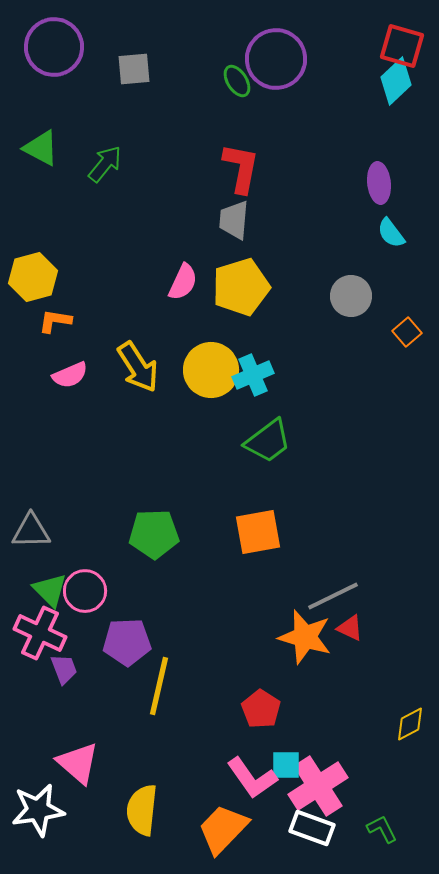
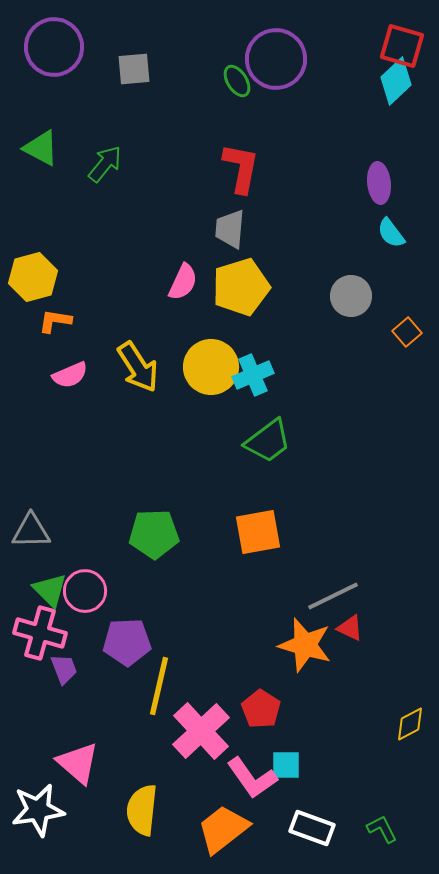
gray trapezoid at (234, 220): moved 4 px left, 9 px down
yellow circle at (211, 370): moved 3 px up
pink cross at (40, 633): rotated 9 degrees counterclockwise
orange star at (305, 637): moved 8 px down
pink cross at (318, 786): moved 117 px left, 55 px up; rotated 10 degrees counterclockwise
orange trapezoid at (223, 829): rotated 8 degrees clockwise
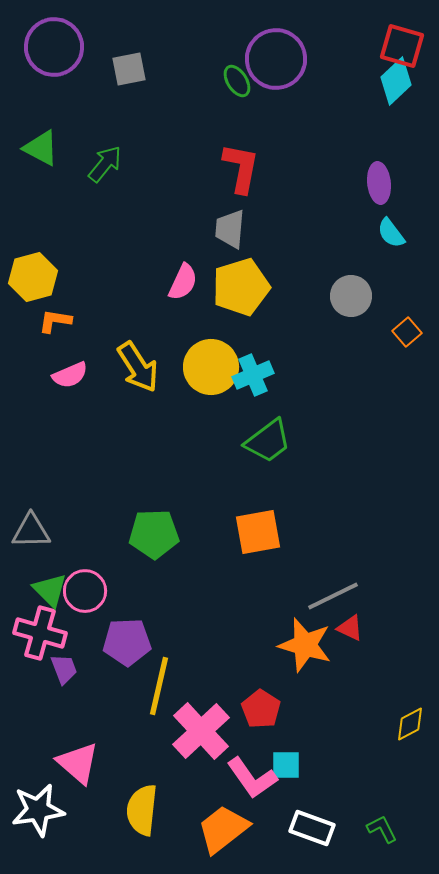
gray square at (134, 69): moved 5 px left; rotated 6 degrees counterclockwise
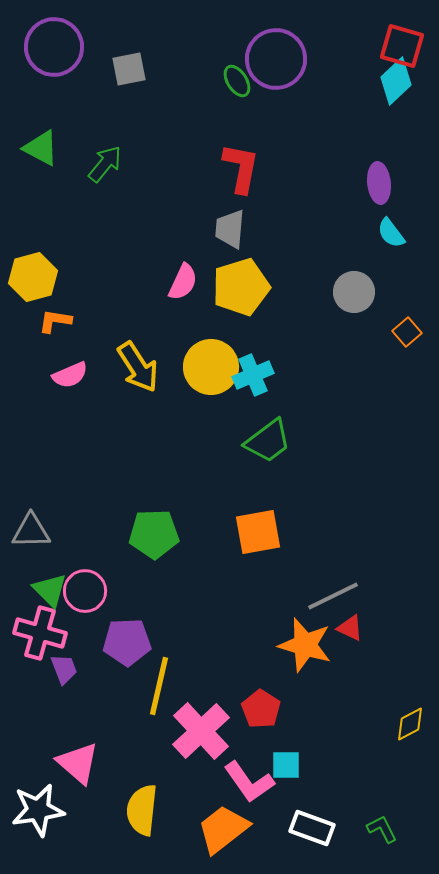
gray circle at (351, 296): moved 3 px right, 4 px up
pink L-shape at (252, 778): moved 3 px left, 4 px down
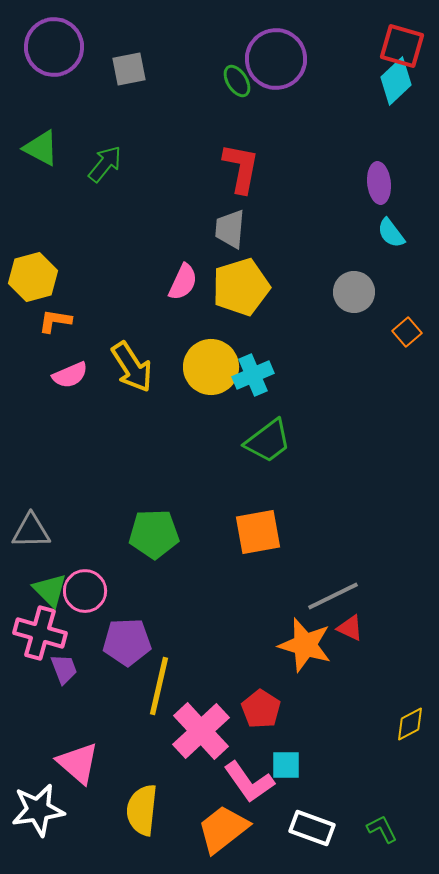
yellow arrow at (138, 367): moved 6 px left
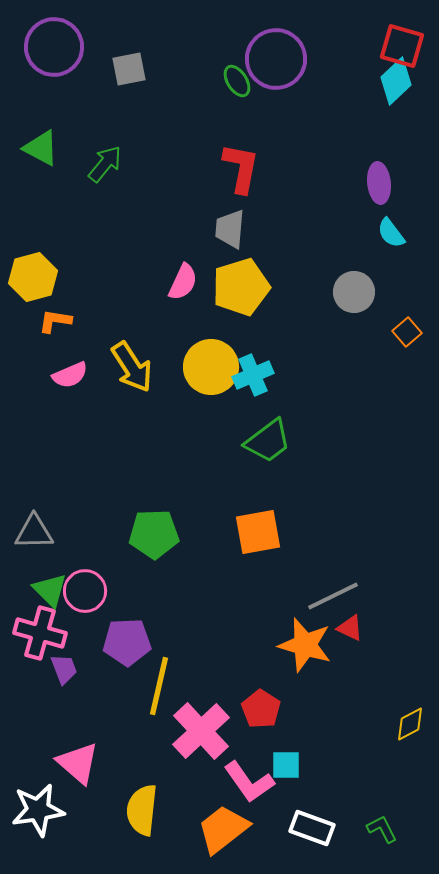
gray triangle at (31, 531): moved 3 px right, 1 px down
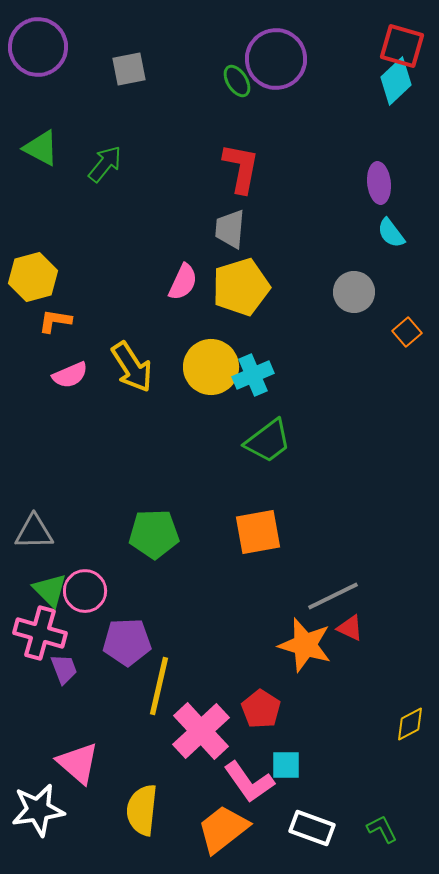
purple circle at (54, 47): moved 16 px left
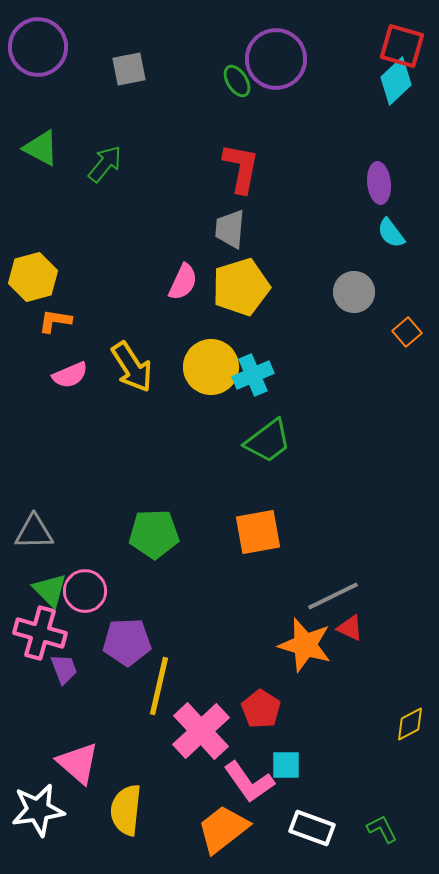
yellow semicircle at (142, 810): moved 16 px left
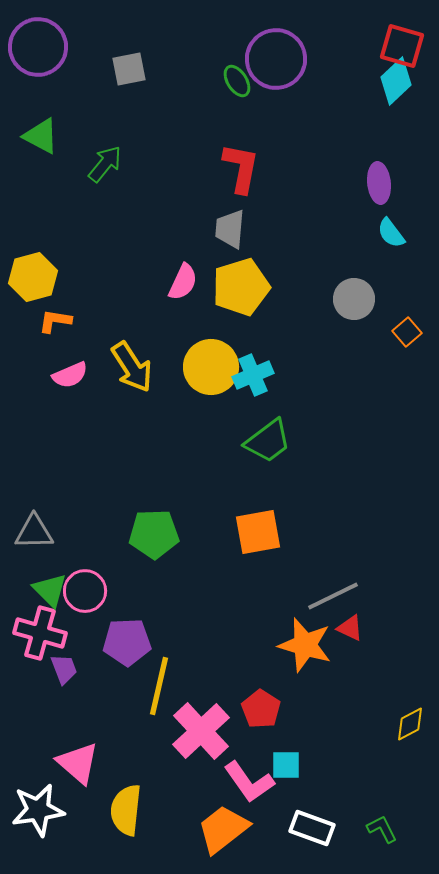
green triangle at (41, 148): moved 12 px up
gray circle at (354, 292): moved 7 px down
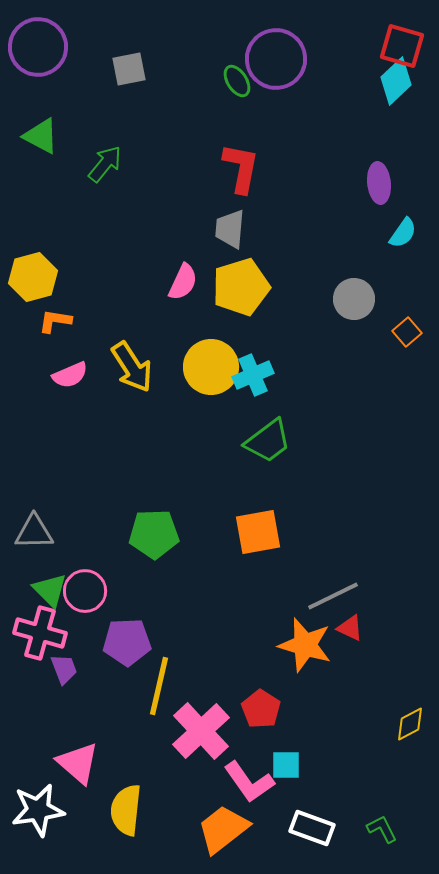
cyan semicircle at (391, 233): moved 12 px right; rotated 108 degrees counterclockwise
